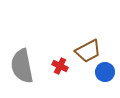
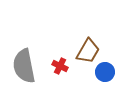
brown trapezoid: rotated 32 degrees counterclockwise
gray semicircle: moved 2 px right
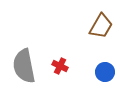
brown trapezoid: moved 13 px right, 25 px up
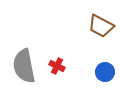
brown trapezoid: rotated 88 degrees clockwise
red cross: moved 3 px left
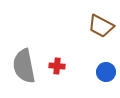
red cross: rotated 21 degrees counterclockwise
blue circle: moved 1 px right
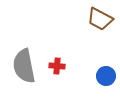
brown trapezoid: moved 1 px left, 7 px up
blue circle: moved 4 px down
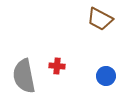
gray semicircle: moved 10 px down
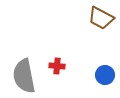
brown trapezoid: moved 1 px right, 1 px up
blue circle: moved 1 px left, 1 px up
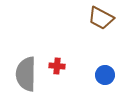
gray semicircle: moved 2 px right, 2 px up; rotated 12 degrees clockwise
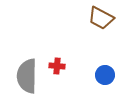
gray semicircle: moved 1 px right, 2 px down
